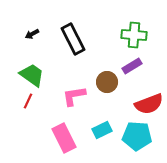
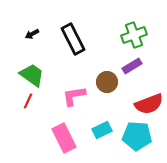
green cross: rotated 25 degrees counterclockwise
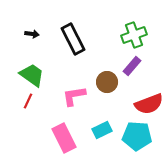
black arrow: rotated 144 degrees counterclockwise
purple rectangle: rotated 18 degrees counterclockwise
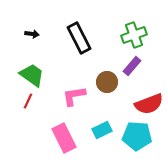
black rectangle: moved 6 px right, 1 px up
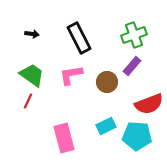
pink L-shape: moved 3 px left, 21 px up
cyan rectangle: moved 4 px right, 4 px up
pink rectangle: rotated 12 degrees clockwise
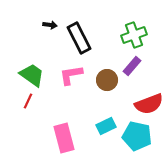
black arrow: moved 18 px right, 9 px up
brown circle: moved 2 px up
cyan pentagon: rotated 8 degrees clockwise
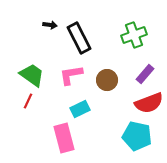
purple rectangle: moved 13 px right, 8 px down
red semicircle: moved 1 px up
cyan rectangle: moved 26 px left, 17 px up
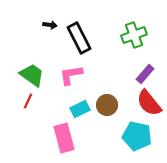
brown circle: moved 25 px down
red semicircle: rotated 72 degrees clockwise
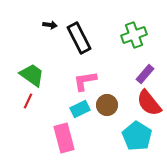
pink L-shape: moved 14 px right, 6 px down
cyan pentagon: rotated 20 degrees clockwise
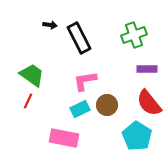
purple rectangle: moved 2 px right, 5 px up; rotated 48 degrees clockwise
pink rectangle: rotated 64 degrees counterclockwise
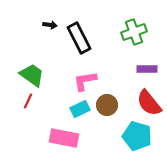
green cross: moved 3 px up
cyan pentagon: rotated 16 degrees counterclockwise
